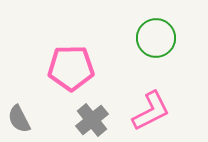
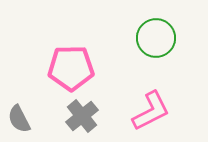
gray cross: moved 10 px left, 4 px up
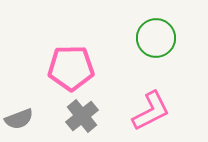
gray semicircle: rotated 84 degrees counterclockwise
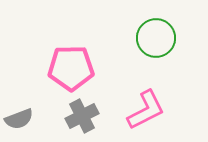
pink L-shape: moved 5 px left, 1 px up
gray cross: rotated 12 degrees clockwise
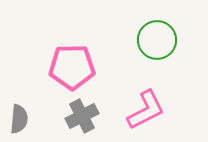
green circle: moved 1 px right, 2 px down
pink pentagon: moved 1 px right, 1 px up
gray semicircle: rotated 64 degrees counterclockwise
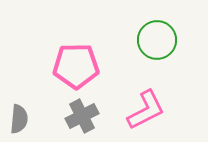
pink pentagon: moved 4 px right, 1 px up
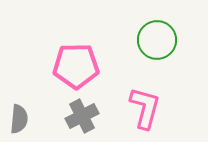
pink L-shape: moved 1 px left, 2 px up; rotated 48 degrees counterclockwise
